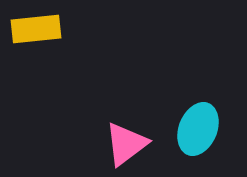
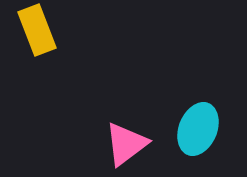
yellow rectangle: moved 1 px right, 1 px down; rotated 75 degrees clockwise
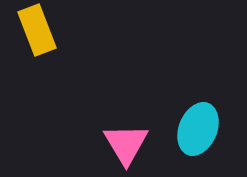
pink triangle: rotated 24 degrees counterclockwise
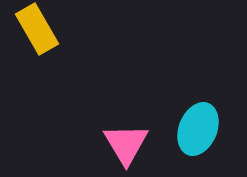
yellow rectangle: moved 1 px up; rotated 9 degrees counterclockwise
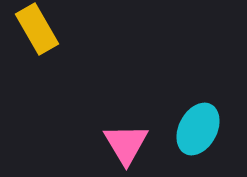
cyan ellipse: rotated 6 degrees clockwise
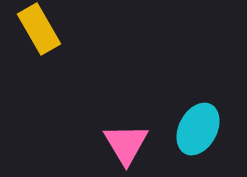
yellow rectangle: moved 2 px right
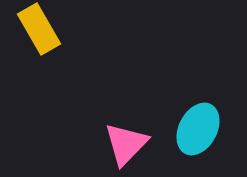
pink triangle: rotated 15 degrees clockwise
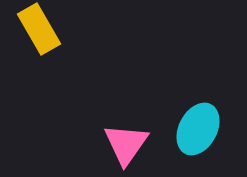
pink triangle: rotated 9 degrees counterclockwise
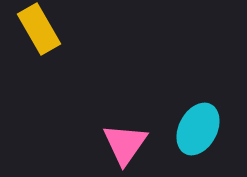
pink triangle: moved 1 px left
